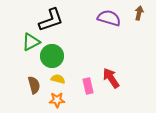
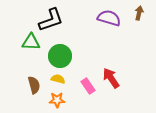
green triangle: rotated 30 degrees clockwise
green circle: moved 8 px right
pink rectangle: rotated 21 degrees counterclockwise
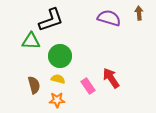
brown arrow: rotated 16 degrees counterclockwise
green triangle: moved 1 px up
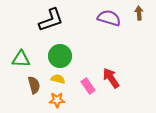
green triangle: moved 10 px left, 18 px down
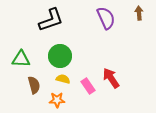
purple semicircle: moved 3 px left; rotated 50 degrees clockwise
yellow semicircle: moved 5 px right
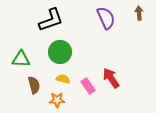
green circle: moved 4 px up
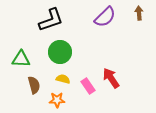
purple semicircle: moved 1 px left, 1 px up; rotated 70 degrees clockwise
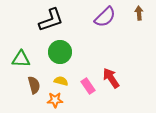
yellow semicircle: moved 2 px left, 2 px down
orange star: moved 2 px left
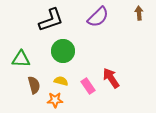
purple semicircle: moved 7 px left
green circle: moved 3 px right, 1 px up
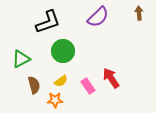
black L-shape: moved 3 px left, 2 px down
green triangle: rotated 30 degrees counterclockwise
yellow semicircle: rotated 128 degrees clockwise
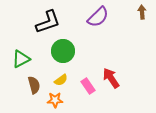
brown arrow: moved 3 px right, 1 px up
yellow semicircle: moved 1 px up
